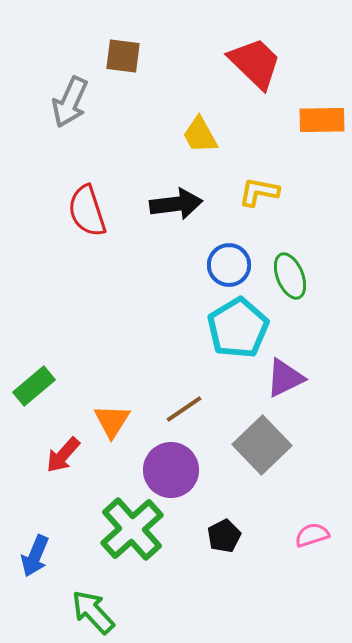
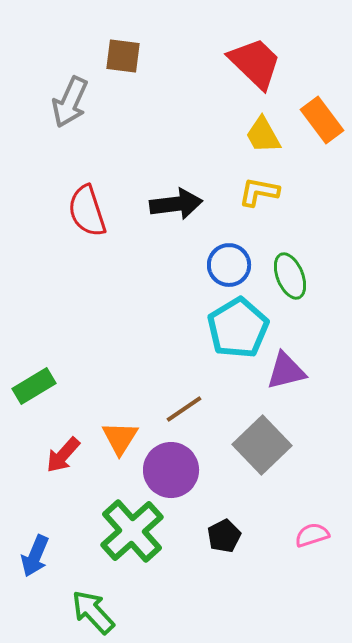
orange rectangle: rotated 54 degrees clockwise
yellow trapezoid: moved 63 px right
purple triangle: moved 1 px right, 7 px up; rotated 12 degrees clockwise
green rectangle: rotated 9 degrees clockwise
orange triangle: moved 8 px right, 17 px down
green cross: moved 2 px down
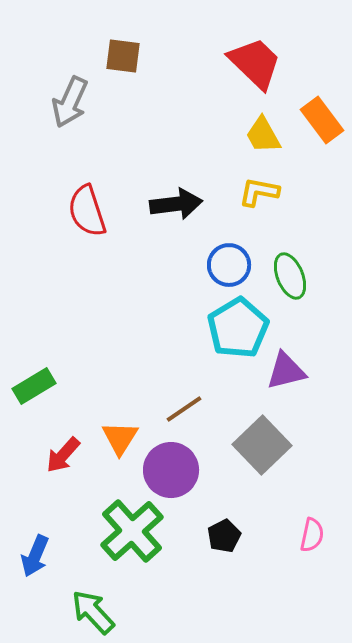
pink semicircle: rotated 120 degrees clockwise
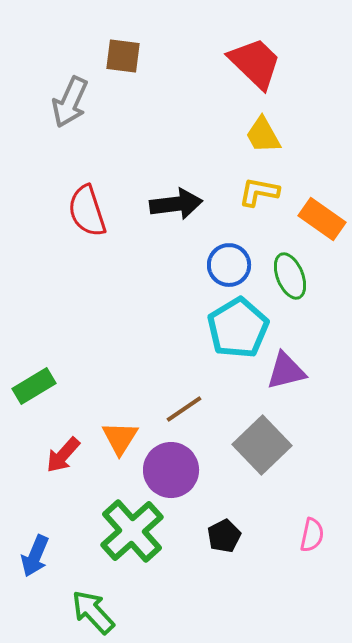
orange rectangle: moved 99 px down; rotated 18 degrees counterclockwise
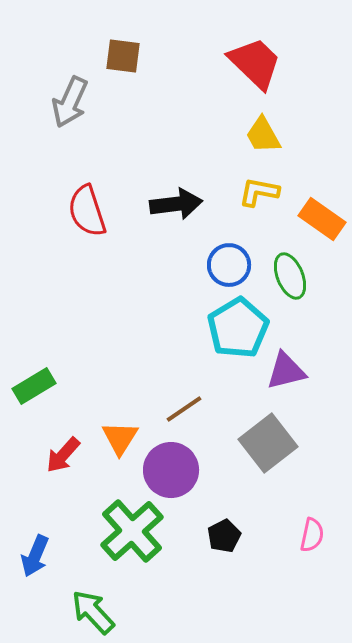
gray square: moved 6 px right, 2 px up; rotated 6 degrees clockwise
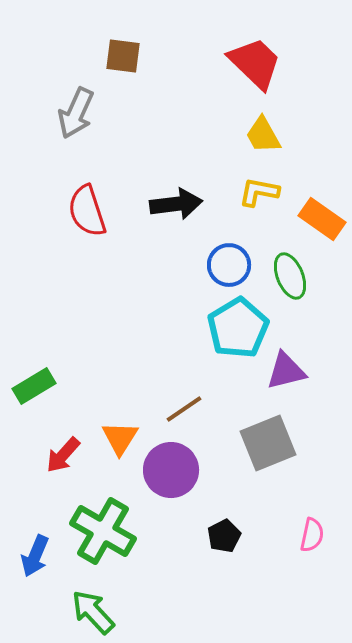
gray arrow: moved 6 px right, 11 px down
gray square: rotated 16 degrees clockwise
green cross: moved 29 px left; rotated 18 degrees counterclockwise
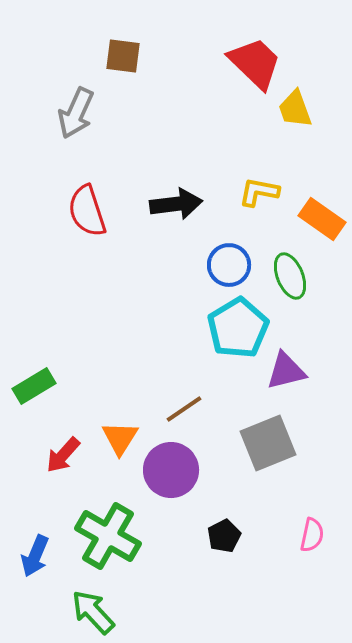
yellow trapezoid: moved 32 px right, 26 px up; rotated 9 degrees clockwise
green cross: moved 5 px right, 5 px down
